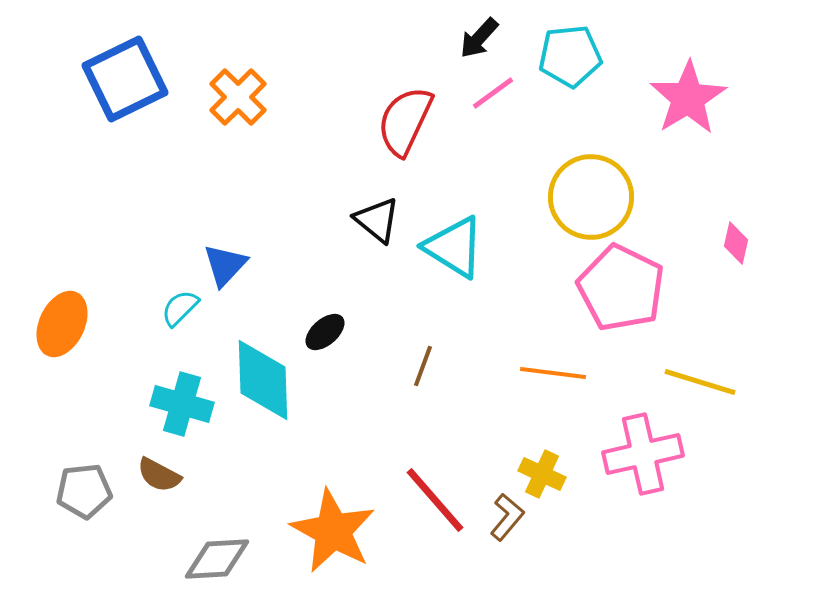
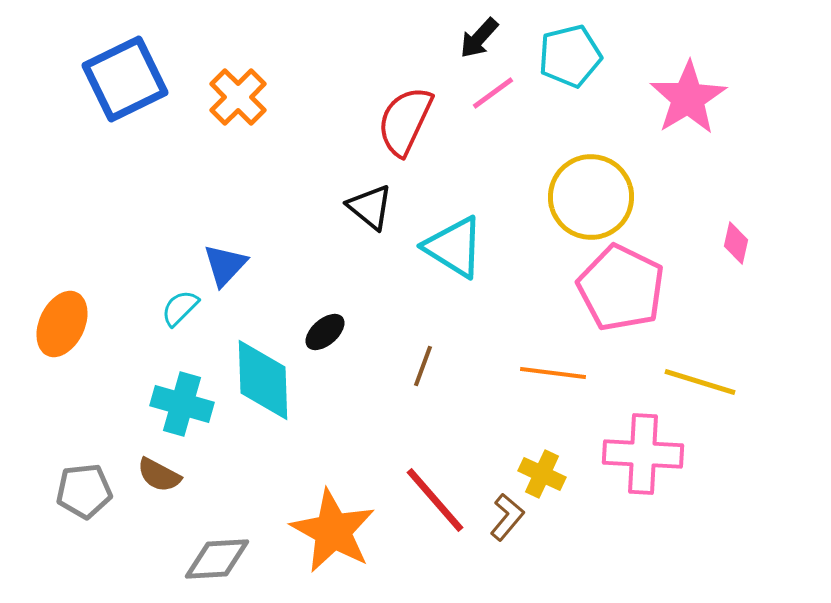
cyan pentagon: rotated 8 degrees counterclockwise
black triangle: moved 7 px left, 13 px up
pink cross: rotated 16 degrees clockwise
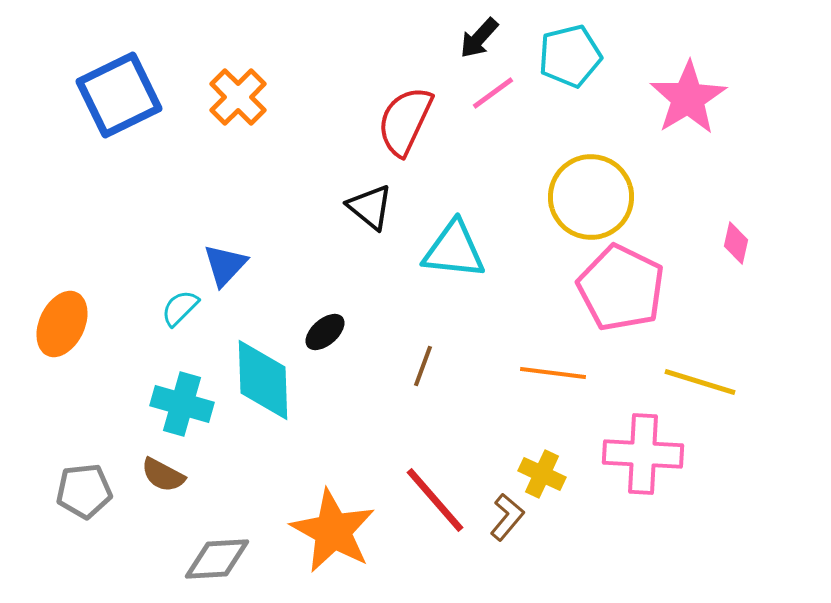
blue square: moved 6 px left, 16 px down
cyan triangle: moved 3 px down; rotated 26 degrees counterclockwise
brown semicircle: moved 4 px right
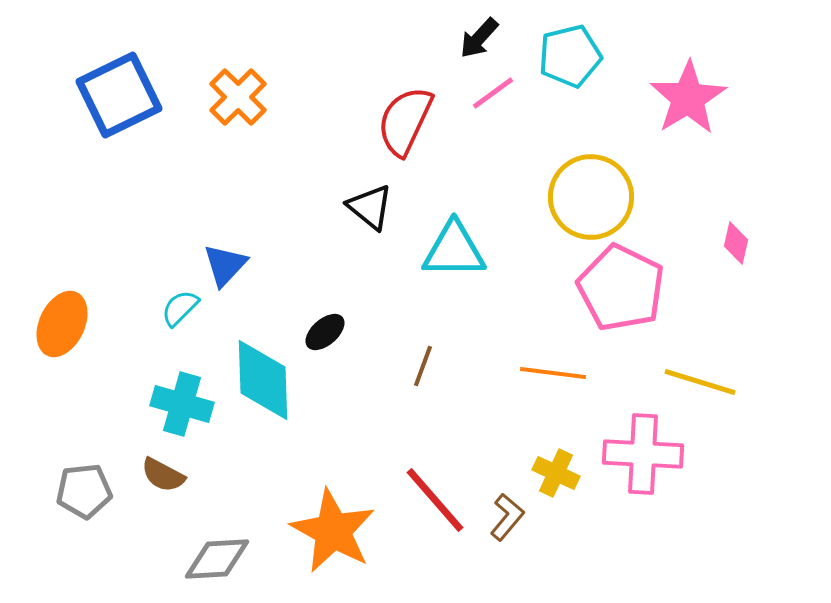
cyan triangle: rotated 6 degrees counterclockwise
yellow cross: moved 14 px right, 1 px up
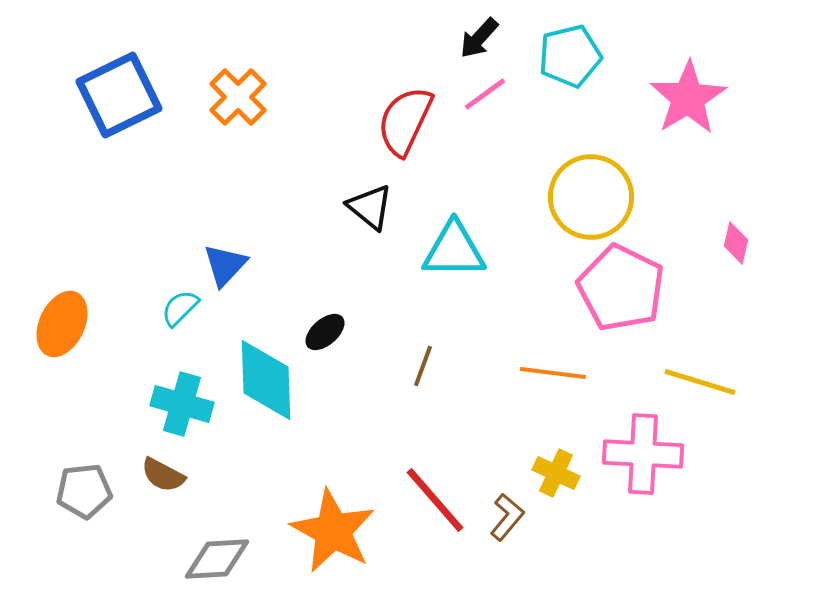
pink line: moved 8 px left, 1 px down
cyan diamond: moved 3 px right
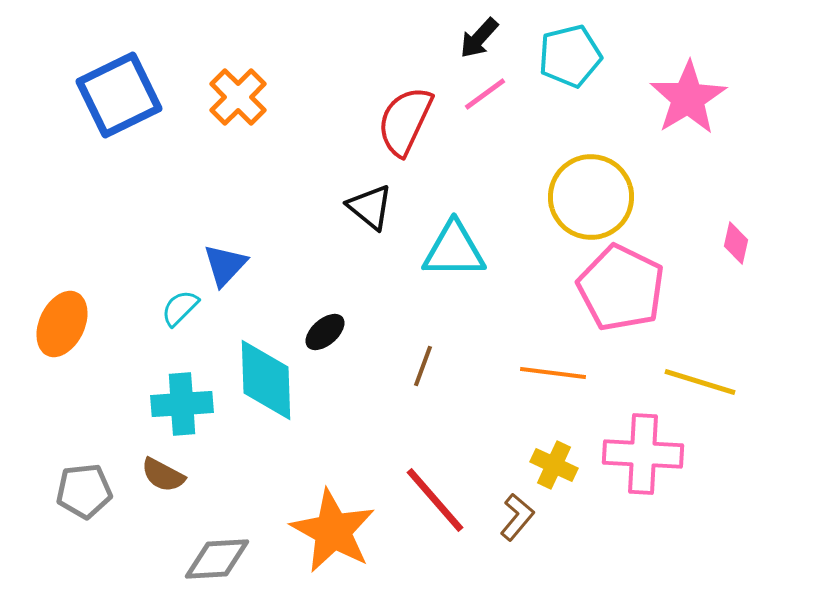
cyan cross: rotated 20 degrees counterclockwise
yellow cross: moved 2 px left, 8 px up
brown L-shape: moved 10 px right
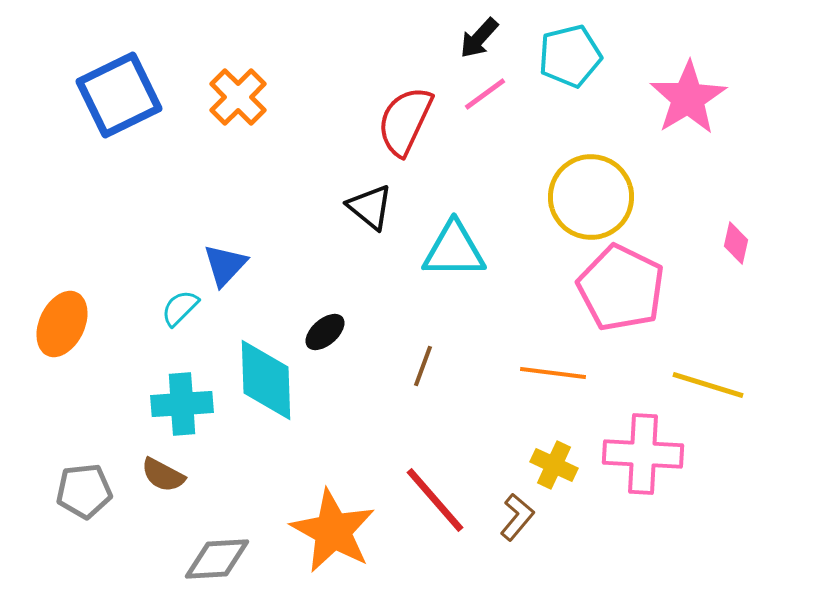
yellow line: moved 8 px right, 3 px down
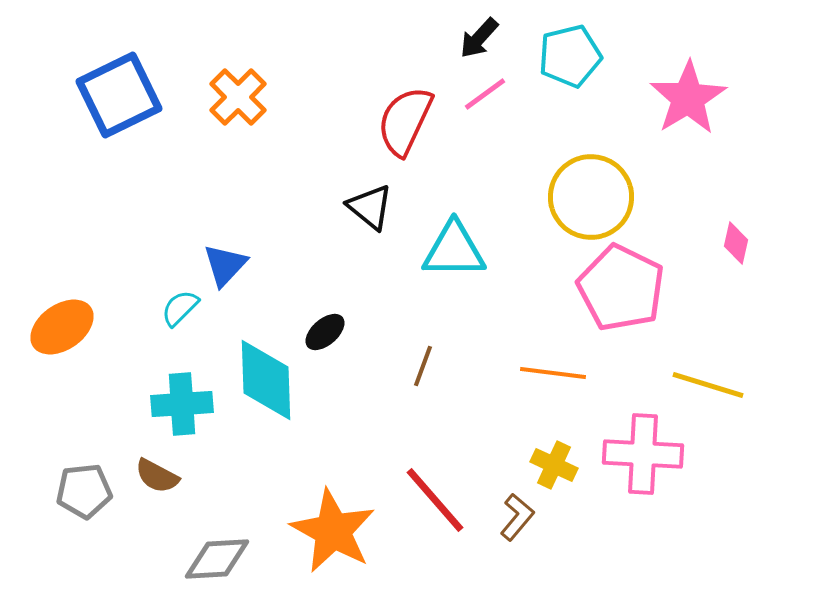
orange ellipse: moved 3 px down; rotated 30 degrees clockwise
brown semicircle: moved 6 px left, 1 px down
